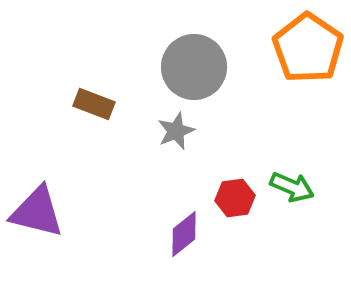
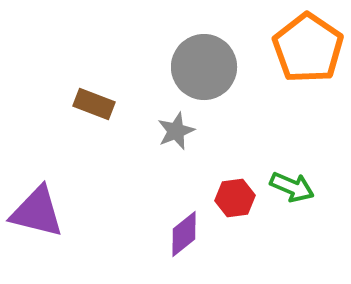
gray circle: moved 10 px right
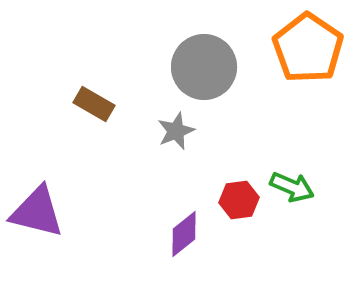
brown rectangle: rotated 9 degrees clockwise
red hexagon: moved 4 px right, 2 px down
